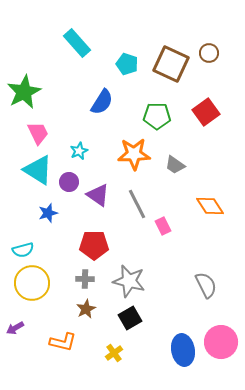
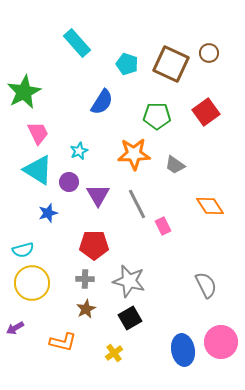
purple triangle: rotated 25 degrees clockwise
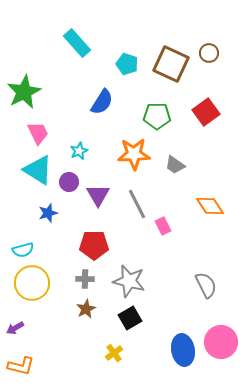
orange L-shape: moved 42 px left, 24 px down
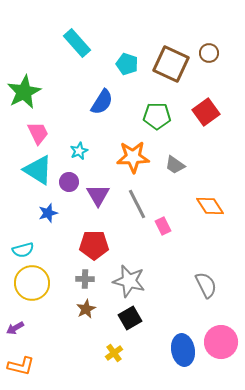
orange star: moved 1 px left, 3 px down
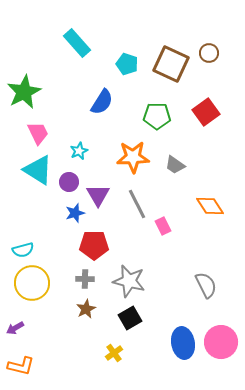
blue star: moved 27 px right
blue ellipse: moved 7 px up
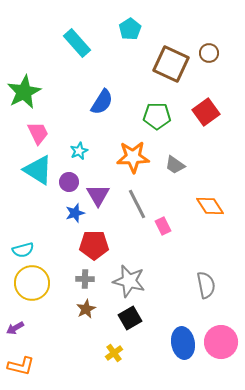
cyan pentagon: moved 3 px right, 35 px up; rotated 20 degrees clockwise
gray semicircle: rotated 16 degrees clockwise
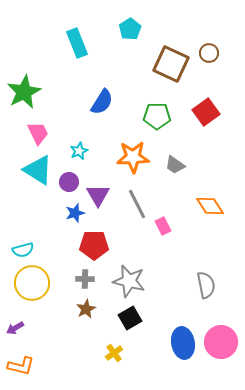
cyan rectangle: rotated 20 degrees clockwise
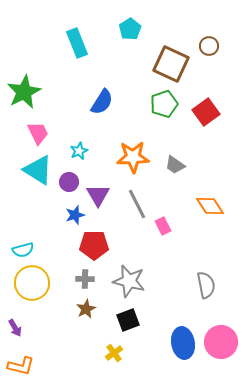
brown circle: moved 7 px up
green pentagon: moved 7 px right, 12 px up; rotated 20 degrees counterclockwise
blue star: moved 2 px down
black square: moved 2 px left, 2 px down; rotated 10 degrees clockwise
purple arrow: rotated 90 degrees counterclockwise
